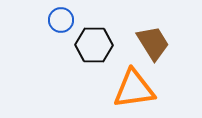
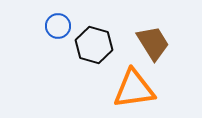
blue circle: moved 3 px left, 6 px down
black hexagon: rotated 15 degrees clockwise
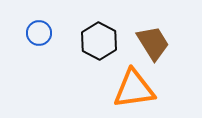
blue circle: moved 19 px left, 7 px down
black hexagon: moved 5 px right, 4 px up; rotated 12 degrees clockwise
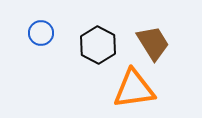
blue circle: moved 2 px right
black hexagon: moved 1 px left, 4 px down
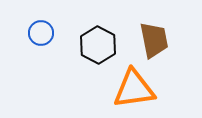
brown trapezoid: moved 1 px right, 3 px up; rotated 21 degrees clockwise
